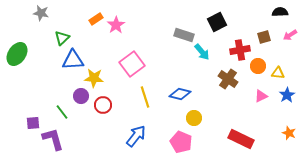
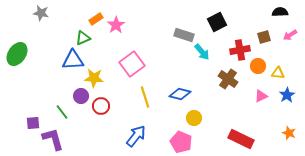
green triangle: moved 21 px right; rotated 21 degrees clockwise
red circle: moved 2 px left, 1 px down
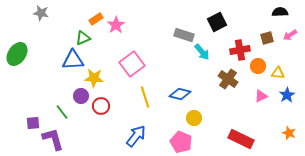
brown square: moved 3 px right, 1 px down
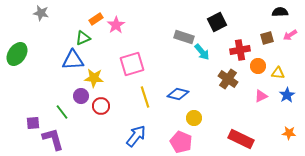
gray rectangle: moved 2 px down
pink square: rotated 20 degrees clockwise
blue diamond: moved 2 px left
orange star: rotated 16 degrees counterclockwise
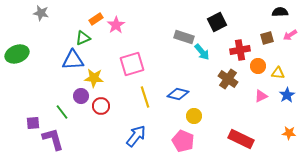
green ellipse: rotated 35 degrees clockwise
yellow circle: moved 2 px up
pink pentagon: moved 2 px right, 1 px up
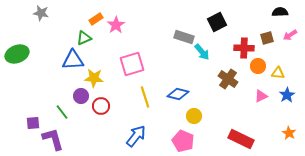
green triangle: moved 1 px right
red cross: moved 4 px right, 2 px up; rotated 12 degrees clockwise
orange star: rotated 24 degrees clockwise
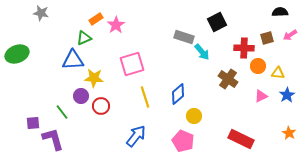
blue diamond: rotated 55 degrees counterclockwise
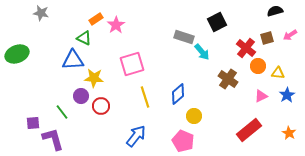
black semicircle: moved 5 px left, 1 px up; rotated 14 degrees counterclockwise
green triangle: rotated 49 degrees clockwise
red cross: moved 2 px right; rotated 36 degrees clockwise
red rectangle: moved 8 px right, 9 px up; rotated 65 degrees counterclockwise
